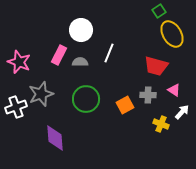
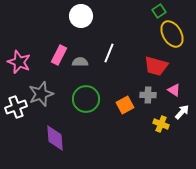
white circle: moved 14 px up
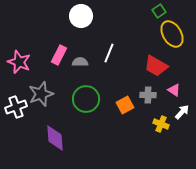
red trapezoid: rotated 15 degrees clockwise
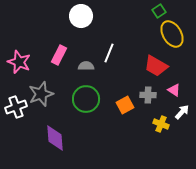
gray semicircle: moved 6 px right, 4 px down
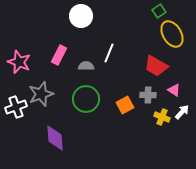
yellow cross: moved 1 px right, 7 px up
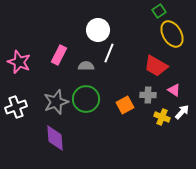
white circle: moved 17 px right, 14 px down
gray star: moved 15 px right, 8 px down
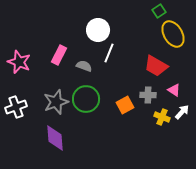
yellow ellipse: moved 1 px right
gray semicircle: moved 2 px left; rotated 21 degrees clockwise
